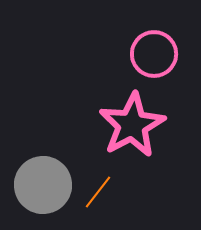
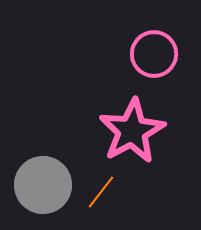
pink star: moved 6 px down
orange line: moved 3 px right
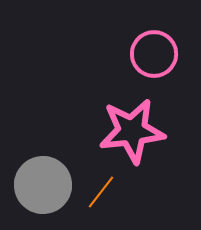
pink star: rotated 22 degrees clockwise
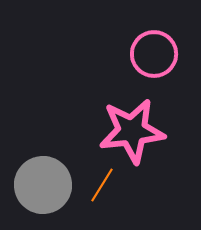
orange line: moved 1 px right, 7 px up; rotated 6 degrees counterclockwise
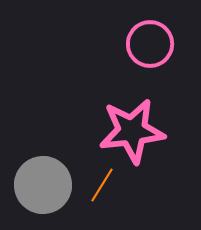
pink circle: moved 4 px left, 10 px up
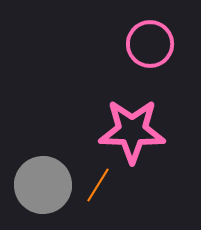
pink star: rotated 8 degrees clockwise
orange line: moved 4 px left
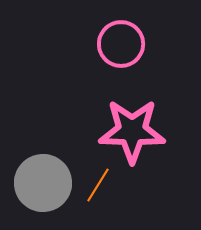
pink circle: moved 29 px left
gray circle: moved 2 px up
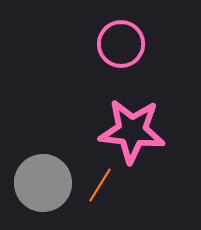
pink star: rotated 4 degrees clockwise
orange line: moved 2 px right
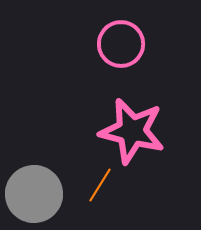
pink star: rotated 8 degrees clockwise
gray circle: moved 9 px left, 11 px down
